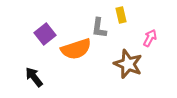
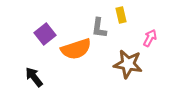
brown star: rotated 12 degrees counterclockwise
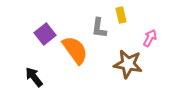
orange semicircle: moved 1 px left, 1 px down; rotated 108 degrees counterclockwise
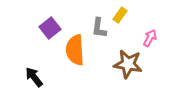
yellow rectangle: moved 1 px left; rotated 49 degrees clockwise
purple square: moved 5 px right, 6 px up
orange semicircle: rotated 148 degrees counterclockwise
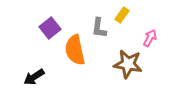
yellow rectangle: moved 2 px right
orange semicircle: rotated 8 degrees counterclockwise
black arrow: rotated 85 degrees counterclockwise
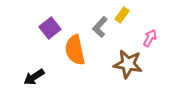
gray L-shape: moved 1 px right, 1 px up; rotated 35 degrees clockwise
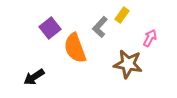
orange semicircle: moved 2 px up; rotated 8 degrees counterclockwise
